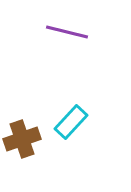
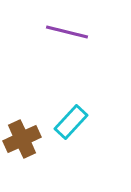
brown cross: rotated 6 degrees counterclockwise
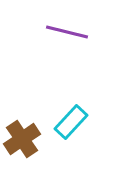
brown cross: rotated 9 degrees counterclockwise
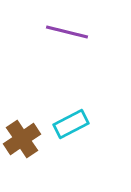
cyan rectangle: moved 2 px down; rotated 20 degrees clockwise
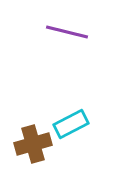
brown cross: moved 11 px right, 5 px down; rotated 18 degrees clockwise
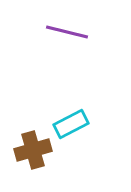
brown cross: moved 6 px down
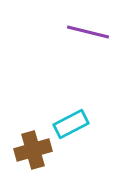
purple line: moved 21 px right
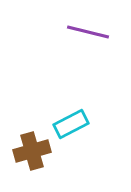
brown cross: moved 1 px left, 1 px down
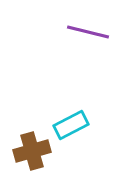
cyan rectangle: moved 1 px down
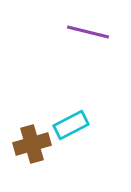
brown cross: moved 7 px up
